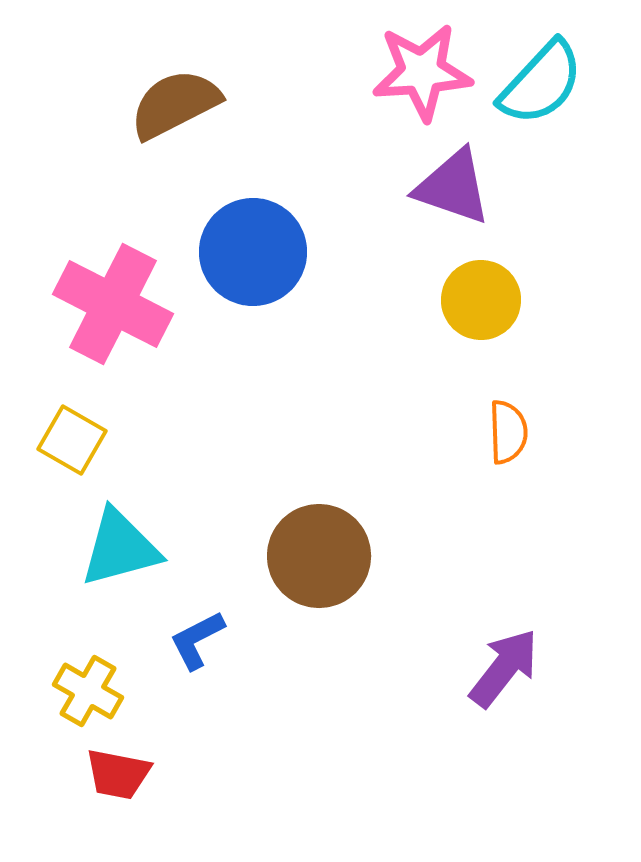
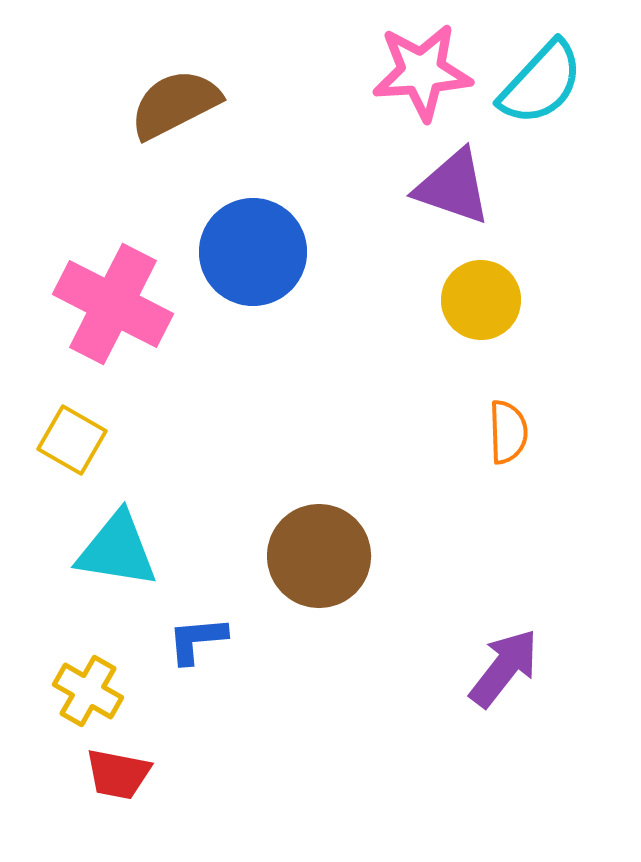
cyan triangle: moved 3 px left, 2 px down; rotated 24 degrees clockwise
blue L-shape: rotated 22 degrees clockwise
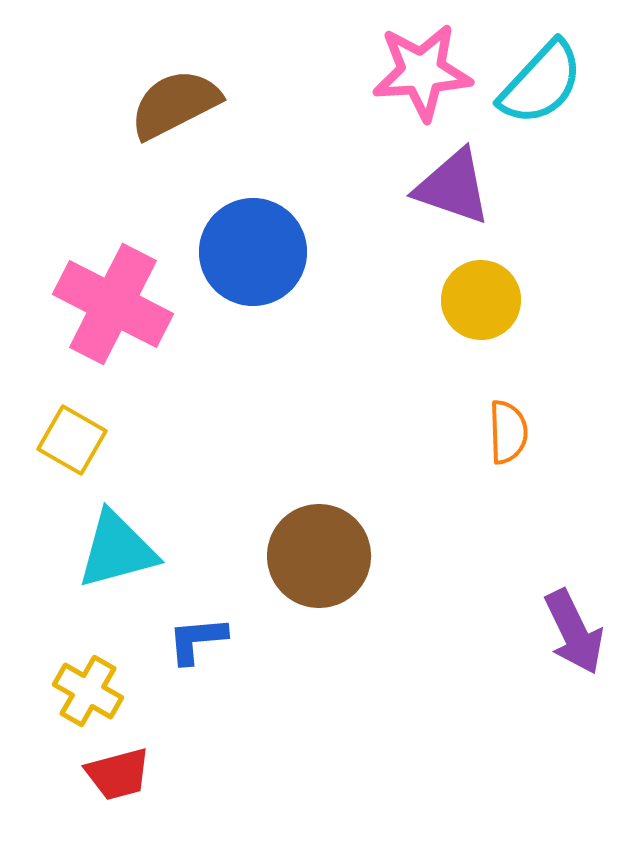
cyan triangle: rotated 24 degrees counterclockwise
purple arrow: moved 70 px right, 36 px up; rotated 116 degrees clockwise
red trapezoid: rotated 26 degrees counterclockwise
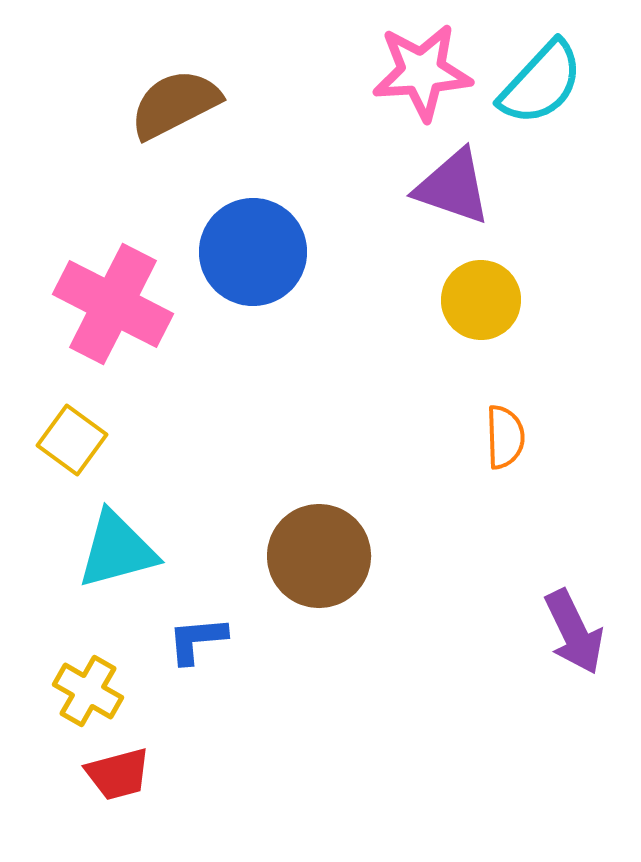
orange semicircle: moved 3 px left, 5 px down
yellow square: rotated 6 degrees clockwise
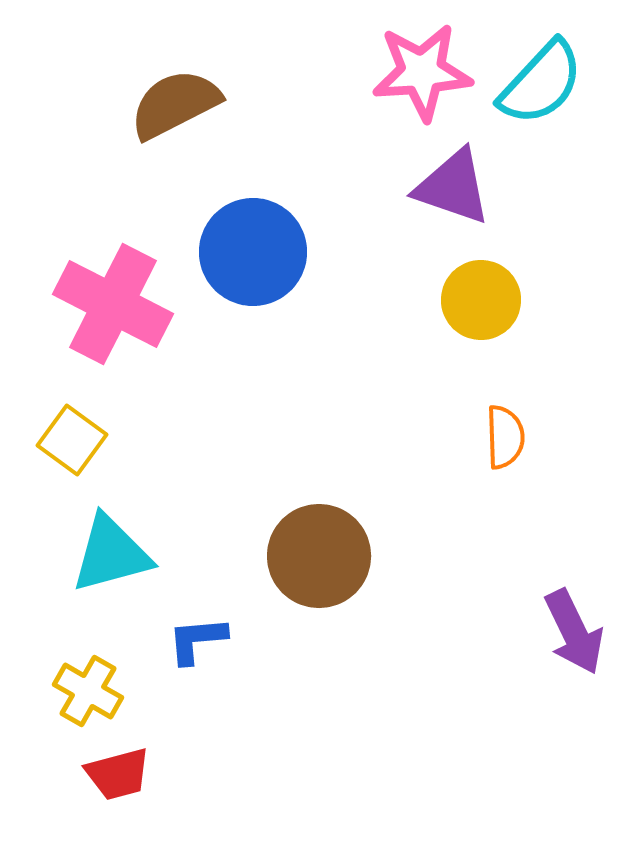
cyan triangle: moved 6 px left, 4 px down
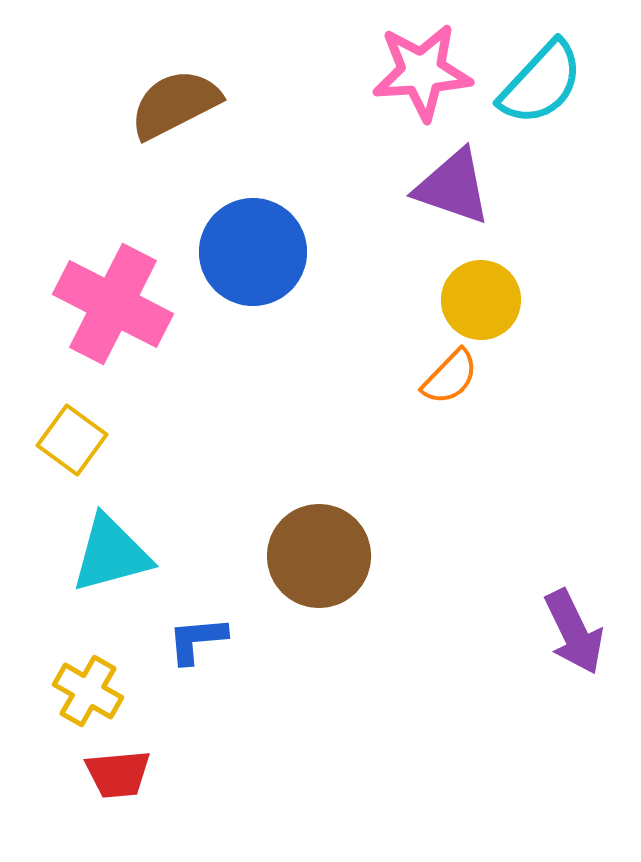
orange semicircle: moved 55 px left, 60 px up; rotated 46 degrees clockwise
red trapezoid: rotated 10 degrees clockwise
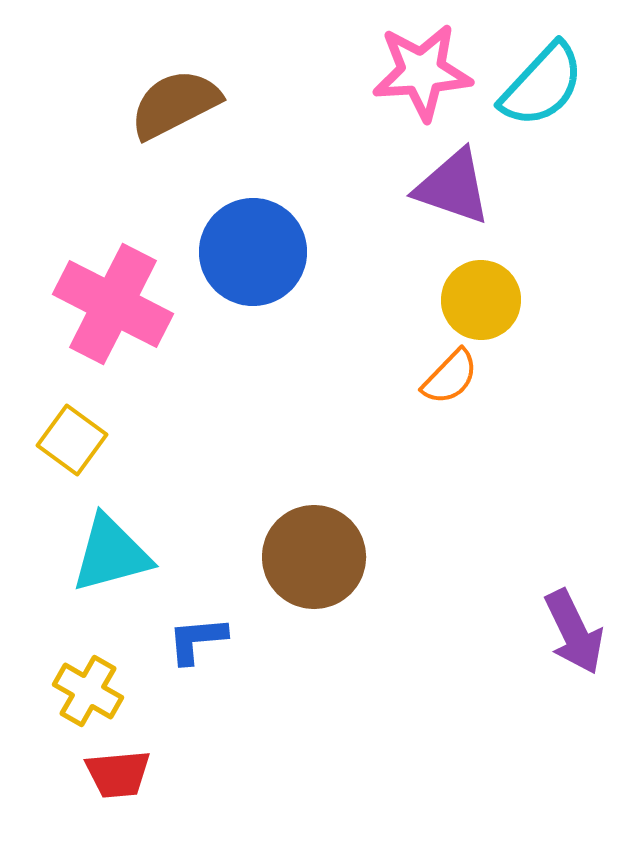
cyan semicircle: moved 1 px right, 2 px down
brown circle: moved 5 px left, 1 px down
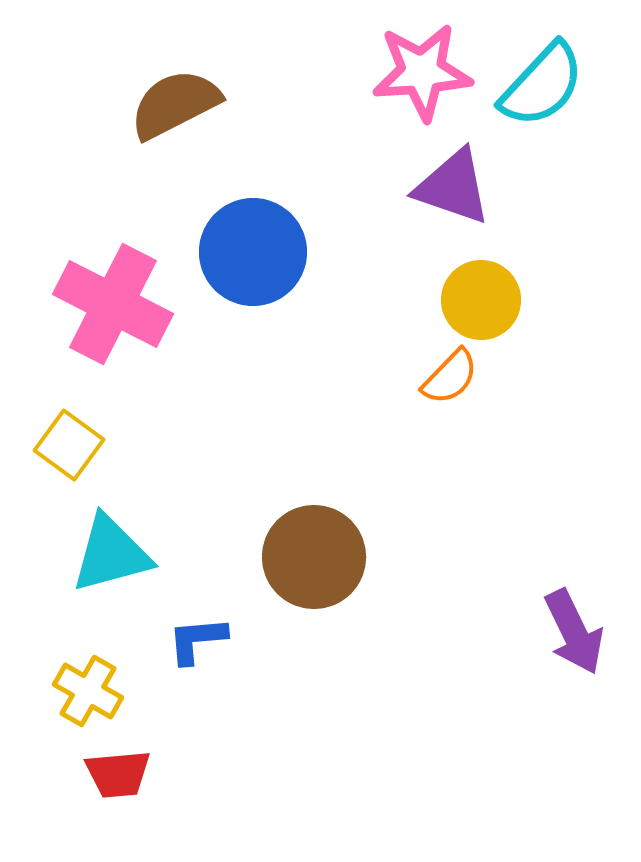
yellow square: moved 3 px left, 5 px down
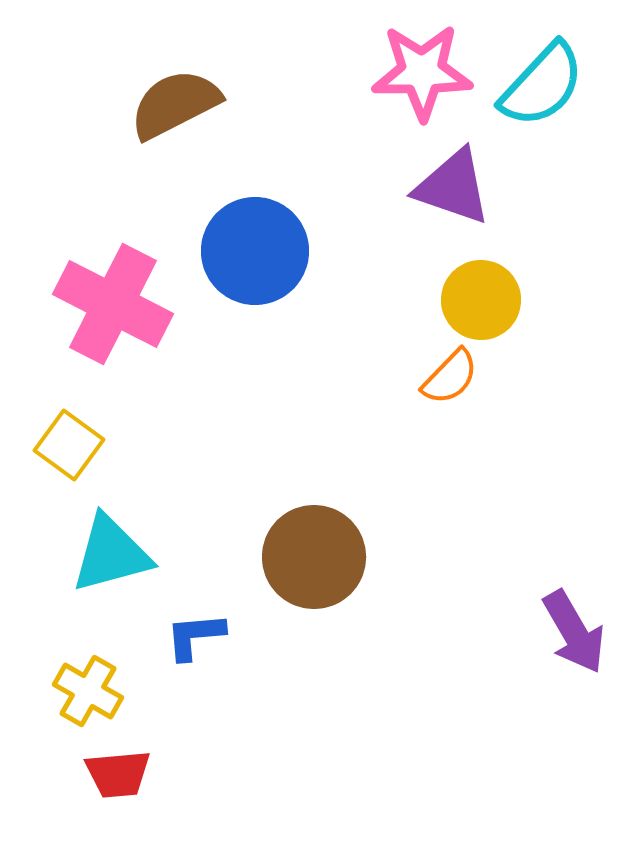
pink star: rotated 4 degrees clockwise
blue circle: moved 2 px right, 1 px up
purple arrow: rotated 4 degrees counterclockwise
blue L-shape: moved 2 px left, 4 px up
